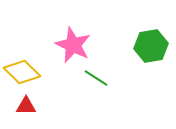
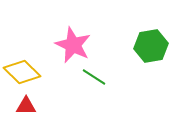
green line: moved 2 px left, 1 px up
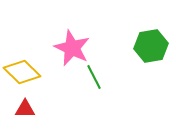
pink star: moved 1 px left, 3 px down
green line: rotated 30 degrees clockwise
red triangle: moved 1 px left, 3 px down
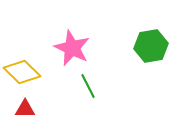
green line: moved 6 px left, 9 px down
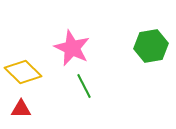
yellow diamond: moved 1 px right
green line: moved 4 px left
red triangle: moved 4 px left
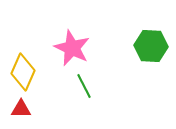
green hexagon: rotated 12 degrees clockwise
yellow diamond: rotated 69 degrees clockwise
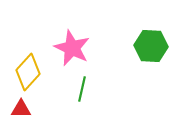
yellow diamond: moved 5 px right; rotated 18 degrees clockwise
green line: moved 2 px left, 3 px down; rotated 40 degrees clockwise
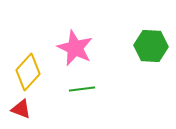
pink star: moved 3 px right
green line: rotated 70 degrees clockwise
red triangle: rotated 20 degrees clockwise
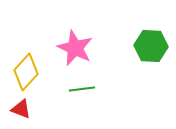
yellow diamond: moved 2 px left
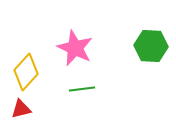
red triangle: rotated 35 degrees counterclockwise
